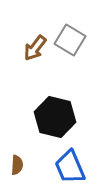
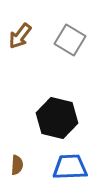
brown arrow: moved 15 px left, 12 px up
black hexagon: moved 2 px right, 1 px down
blue trapezoid: rotated 111 degrees clockwise
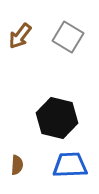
gray square: moved 2 px left, 3 px up
blue trapezoid: moved 2 px up
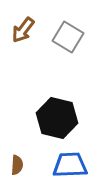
brown arrow: moved 3 px right, 6 px up
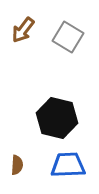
blue trapezoid: moved 2 px left
